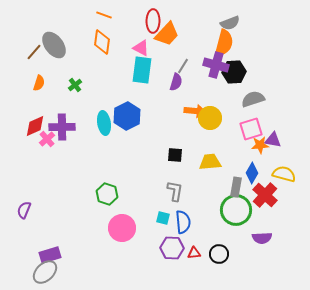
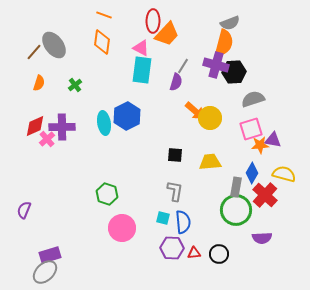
orange arrow at (195, 111): rotated 35 degrees clockwise
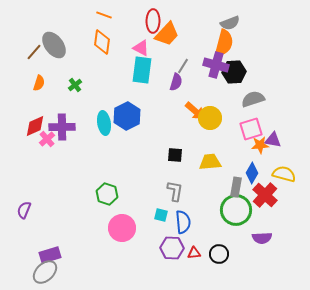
cyan square at (163, 218): moved 2 px left, 3 px up
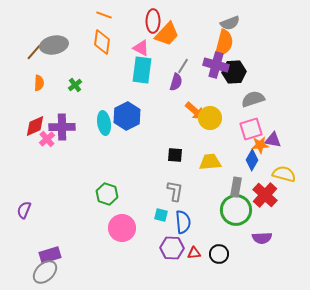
gray ellipse at (54, 45): rotated 64 degrees counterclockwise
orange semicircle at (39, 83): rotated 14 degrees counterclockwise
blue diamond at (252, 173): moved 13 px up
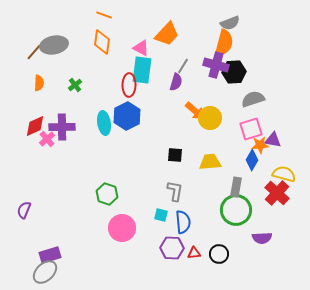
red ellipse at (153, 21): moved 24 px left, 64 px down
red cross at (265, 195): moved 12 px right, 2 px up
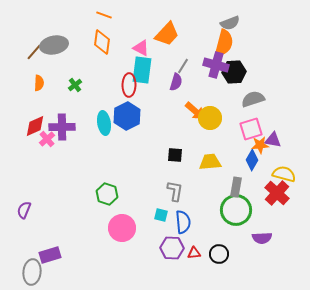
gray ellipse at (45, 272): moved 13 px left; rotated 40 degrees counterclockwise
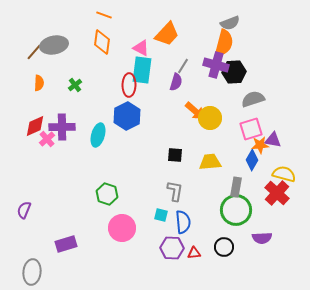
cyan ellipse at (104, 123): moved 6 px left, 12 px down; rotated 25 degrees clockwise
black circle at (219, 254): moved 5 px right, 7 px up
purple rectangle at (50, 255): moved 16 px right, 11 px up
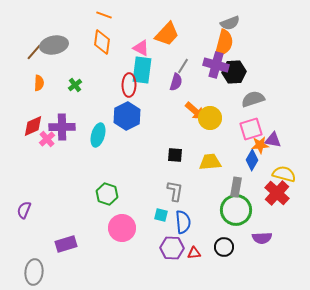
red diamond at (35, 126): moved 2 px left
gray ellipse at (32, 272): moved 2 px right
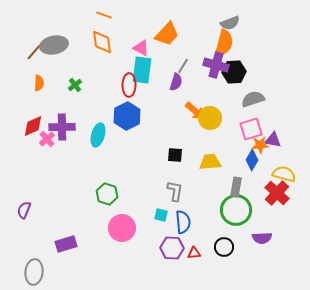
orange diamond at (102, 42): rotated 15 degrees counterclockwise
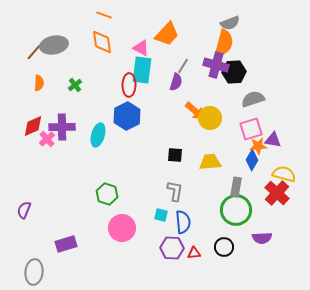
orange star at (260, 145): moved 2 px left, 1 px down
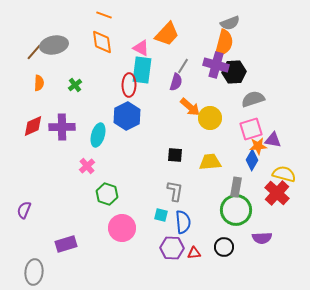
orange arrow at (195, 111): moved 5 px left, 4 px up
pink cross at (47, 139): moved 40 px right, 27 px down
